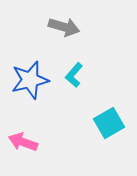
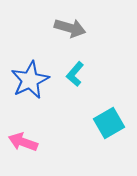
gray arrow: moved 6 px right, 1 px down
cyan L-shape: moved 1 px right, 1 px up
blue star: rotated 12 degrees counterclockwise
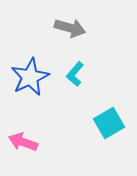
blue star: moved 3 px up
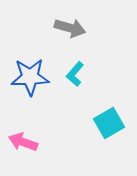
blue star: rotated 24 degrees clockwise
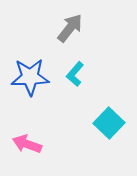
gray arrow: rotated 68 degrees counterclockwise
cyan square: rotated 16 degrees counterclockwise
pink arrow: moved 4 px right, 2 px down
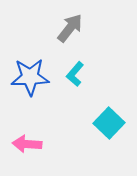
pink arrow: rotated 16 degrees counterclockwise
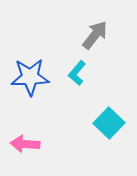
gray arrow: moved 25 px right, 7 px down
cyan L-shape: moved 2 px right, 1 px up
pink arrow: moved 2 px left
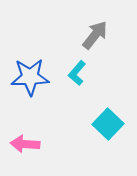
cyan square: moved 1 px left, 1 px down
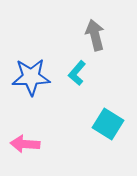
gray arrow: rotated 52 degrees counterclockwise
blue star: moved 1 px right
cyan square: rotated 12 degrees counterclockwise
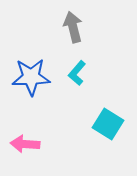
gray arrow: moved 22 px left, 8 px up
